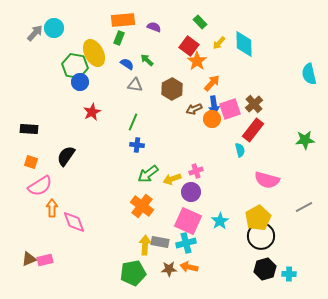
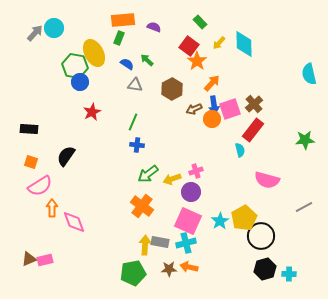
yellow pentagon at (258, 218): moved 14 px left
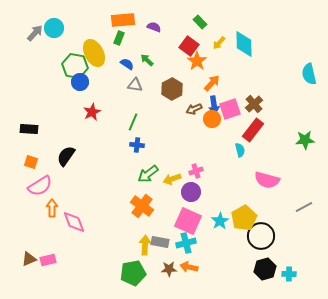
pink rectangle at (45, 260): moved 3 px right
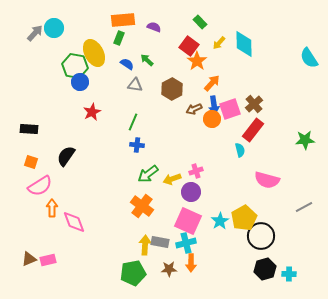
cyan semicircle at (309, 74): moved 16 px up; rotated 20 degrees counterclockwise
orange arrow at (189, 267): moved 2 px right, 4 px up; rotated 102 degrees counterclockwise
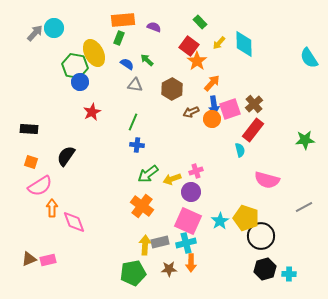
brown arrow at (194, 109): moved 3 px left, 3 px down
yellow pentagon at (244, 218): moved 2 px right; rotated 25 degrees counterclockwise
gray rectangle at (160, 242): rotated 24 degrees counterclockwise
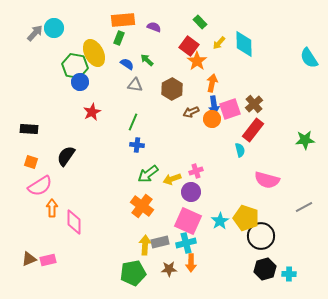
orange arrow at (212, 83): rotated 30 degrees counterclockwise
pink diamond at (74, 222): rotated 20 degrees clockwise
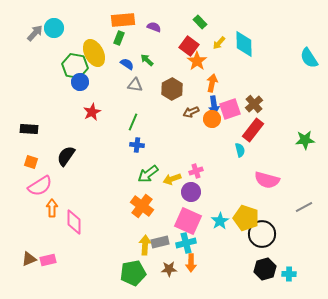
black circle at (261, 236): moved 1 px right, 2 px up
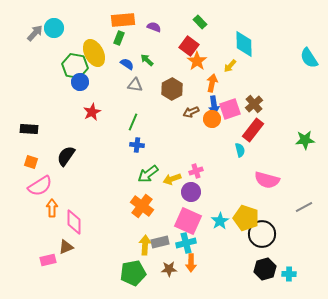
yellow arrow at (219, 43): moved 11 px right, 23 px down
brown triangle at (29, 259): moved 37 px right, 12 px up
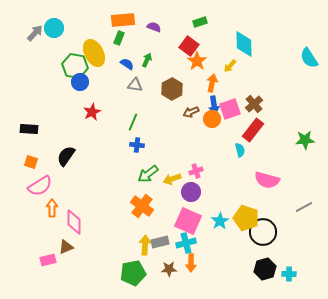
green rectangle at (200, 22): rotated 64 degrees counterclockwise
green arrow at (147, 60): rotated 72 degrees clockwise
black circle at (262, 234): moved 1 px right, 2 px up
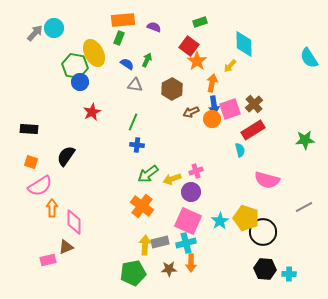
red rectangle at (253, 130): rotated 20 degrees clockwise
black hexagon at (265, 269): rotated 20 degrees clockwise
